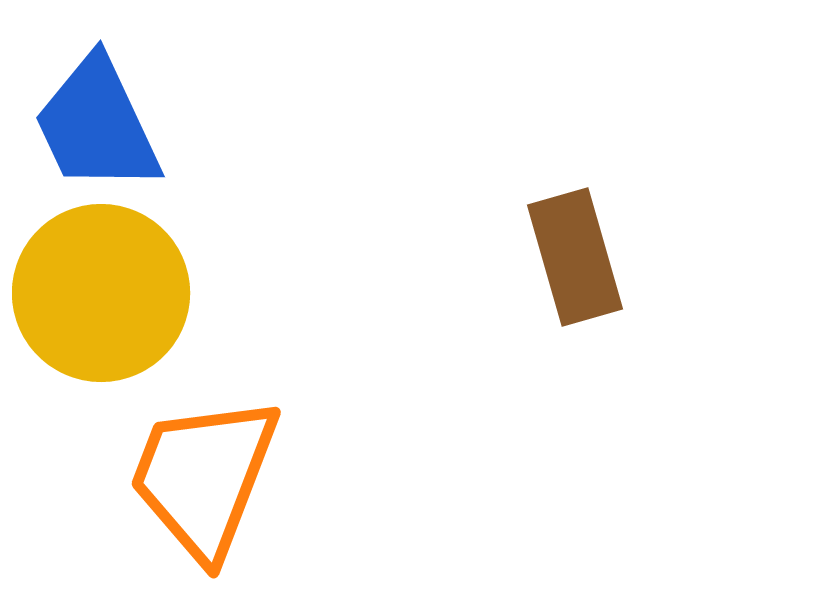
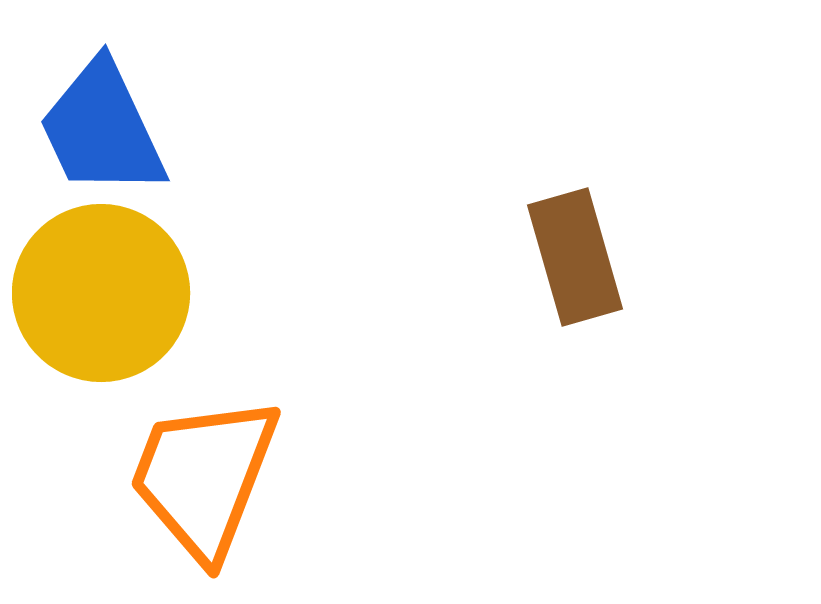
blue trapezoid: moved 5 px right, 4 px down
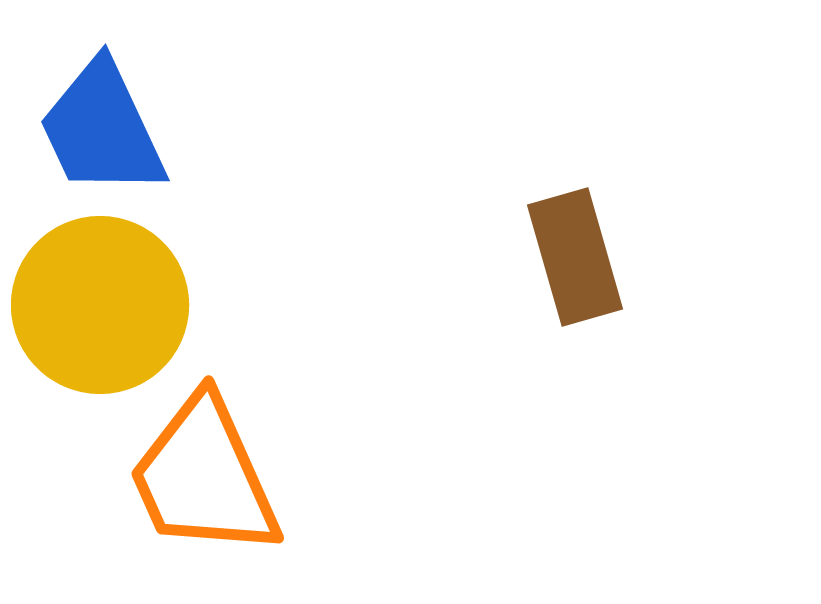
yellow circle: moved 1 px left, 12 px down
orange trapezoid: rotated 45 degrees counterclockwise
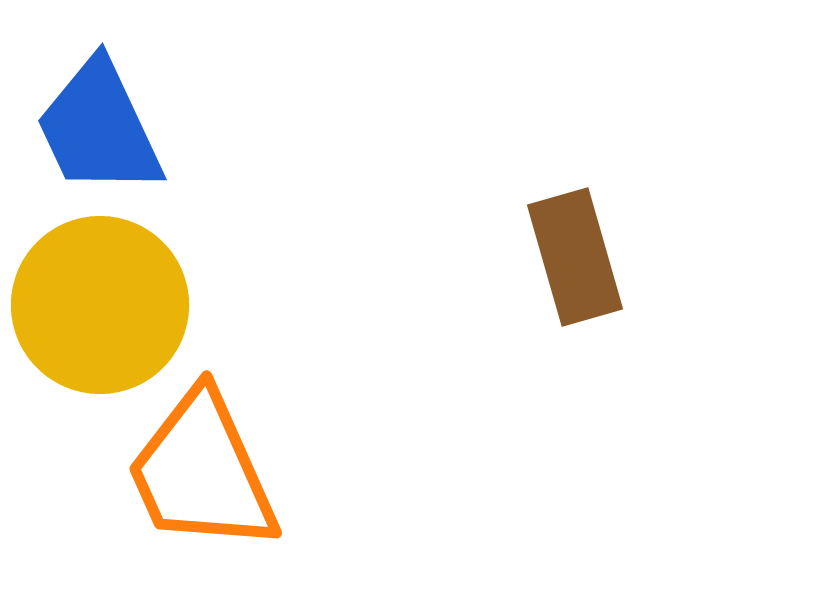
blue trapezoid: moved 3 px left, 1 px up
orange trapezoid: moved 2 px left, 5 px up
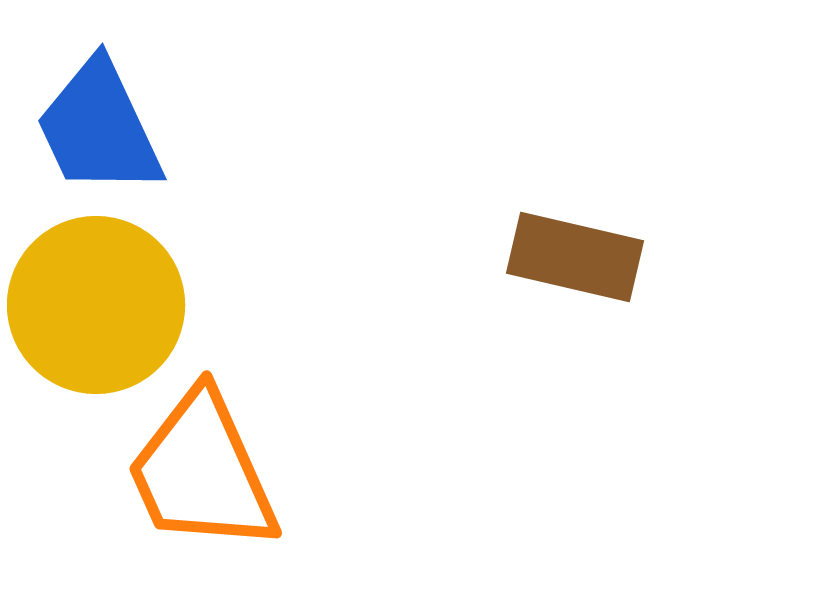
brown rectangle: rotated 61 degrees counterclockwise
yellow circle: moved 4 px left
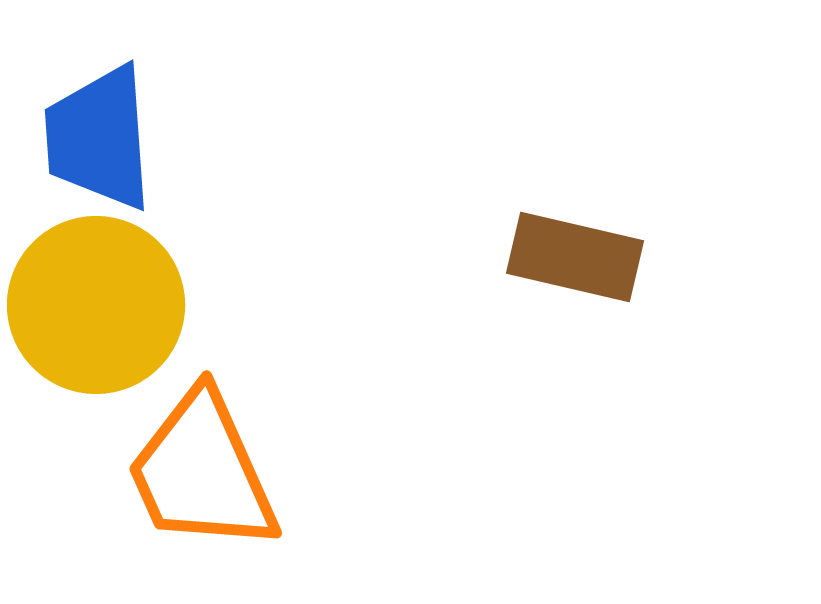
blue trapezoid: moved 10 px down; rotated 21 degrees clockwise
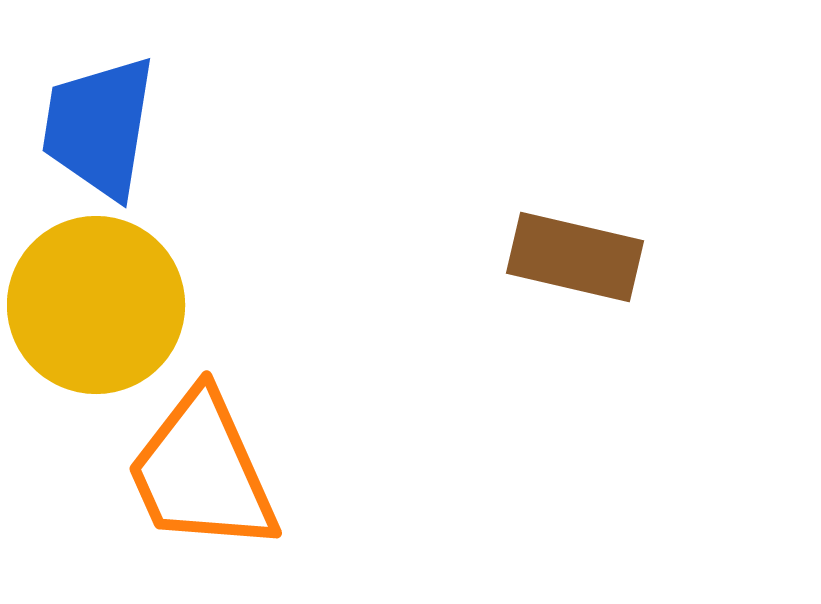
blue trapezoid: moved 11 px up; rotated 13 degrees clockwise
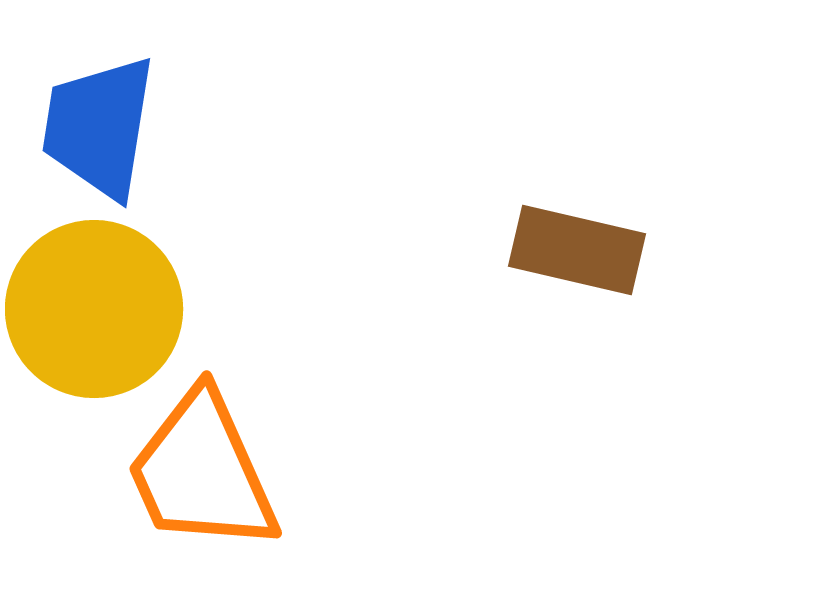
brown rectangle: moved 2 px right, 7 px up
yellow circle: moved 2 px left, 4 px down
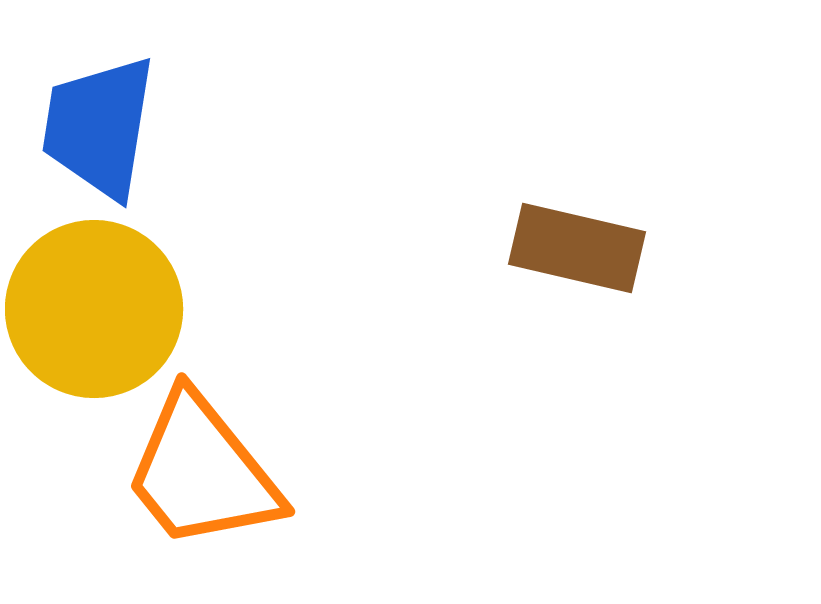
brown rectangle: moved 2 px up
orange trapezoid: rotated 15 degrees counterclockwise
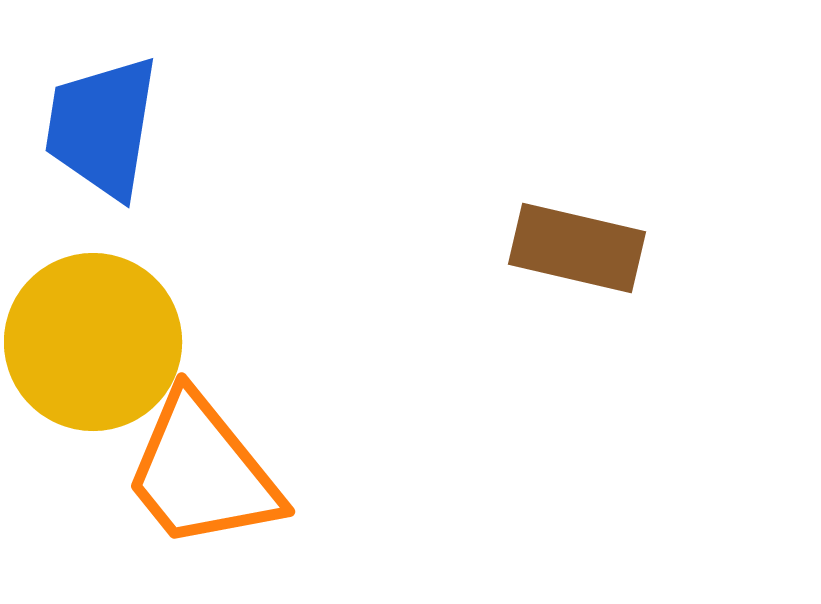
blue trapezoid: moved 3 px right
yellow circle: moved 1 px left, 33 px down
